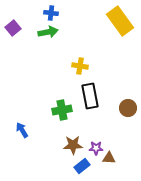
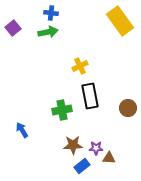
yellow cross: rotated 35 degrees counterclockwise
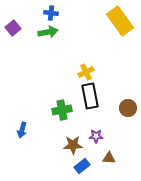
yellow cross: moved 6 px right, 6 px down
blue arrow: rotated 133 degrees counterclockwise
purple star: moved 12 px up
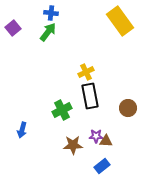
green arrow: rotated 42 degrees counterclockwise
green cross: rotated 18 degrees counterclockwise
brown triangle: moved 3 px left, 17 px up
blue rectangle: moved 20 px right
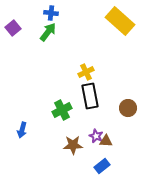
yellow rectangle: rotated 12 degrees counterclockwise
purple star: rotated 24 degrees clockwise
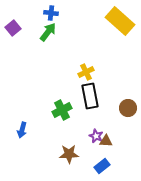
brown star: moved 4 px left, 9 px down
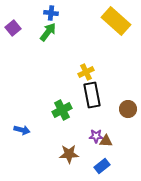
yellow rectangle: moved 4 px left
black rectangle: moved 2 px right, 1 px up
brown circle: moved 1 px down
blue arrow: rotated 91 degrees counterclockwise
purple star: rotated 24 degrees counterclockwise
